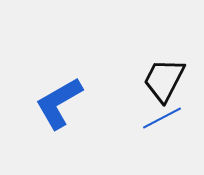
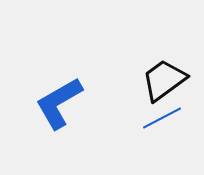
black trapezoid: rotated 27 degrees clockwise
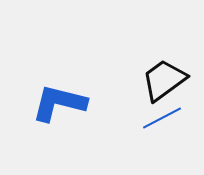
blue L-shape: rotated 44 degrees clockwise
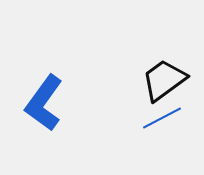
blue L-shape: moved 15 px left; rotated 68 degrees counterclockwise
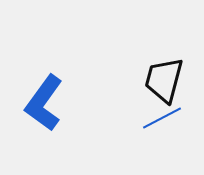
black trapezoid: rotated 39 degrees counterclockwise
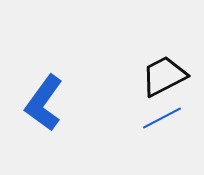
black trapezoid: moved 4 px up; rotated 48 degrees clockwise
